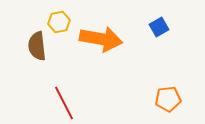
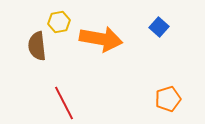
blue square: rotated 18 degrees counterclockwise
orange pentagon: rotated 10 degrees counterclockwise
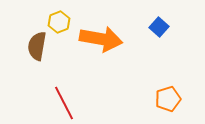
yellow hexagon: rotated 10 degrees counterclockwise
brown semicircle: rotated 16 degrees clockwise
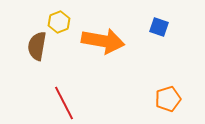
blue square: rotated 24 degrees counterclockwise
orange arrow: moved 2 px right, 2 px down
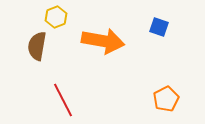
yellow hexagon: moved 3 px left, 5 px up
orange pentagon: moved 2 px left; rotated 10 degrees counterclockwise
red line: moved 1 px left, 3 px up
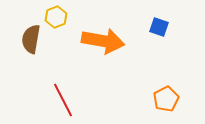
brown semicircle: moved 6 px left, 7 px up
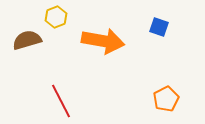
brown semicircle: moved 4 px left, 1 px down; rotated 64 degrees clockwise
red line: moved 2 px left, 1 px down
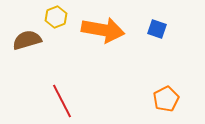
blue square: moved 2 px left, 2 px down
orange arrow: moved 11 px up
red line: moved 1 px right
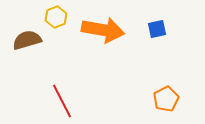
blue square: rotated 30 degrees counterclockwise
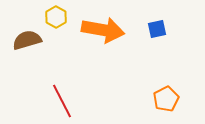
yellow hexagon: rotated 10 degrees counterclockwise
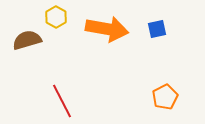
orange arrow: moved 4 px right, 1 px up
orange pentagon: moved 1 px left, 2 px up
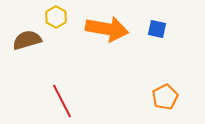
blue square: rotated 24 degrees clockwise
